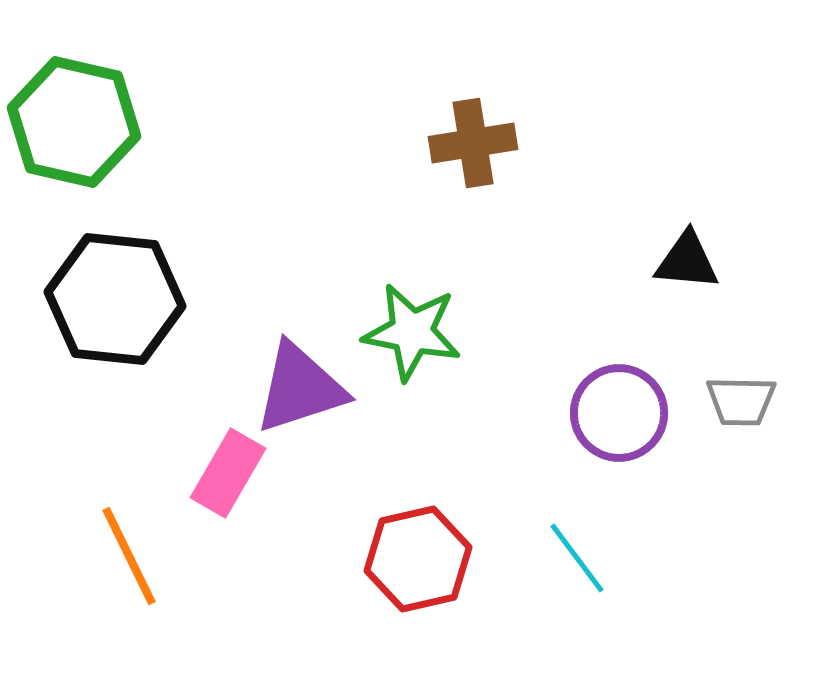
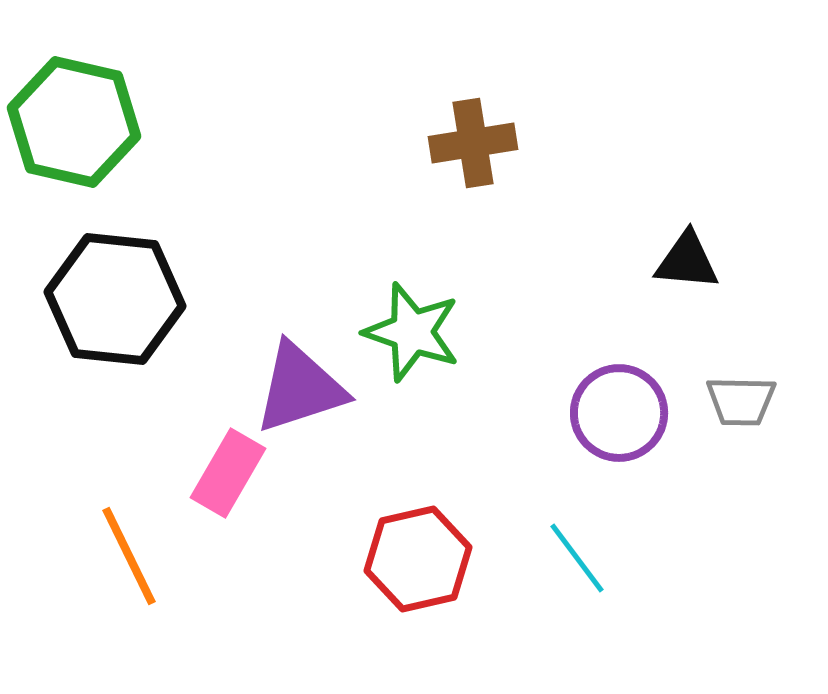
green star: rotated 8 degrees clockwise
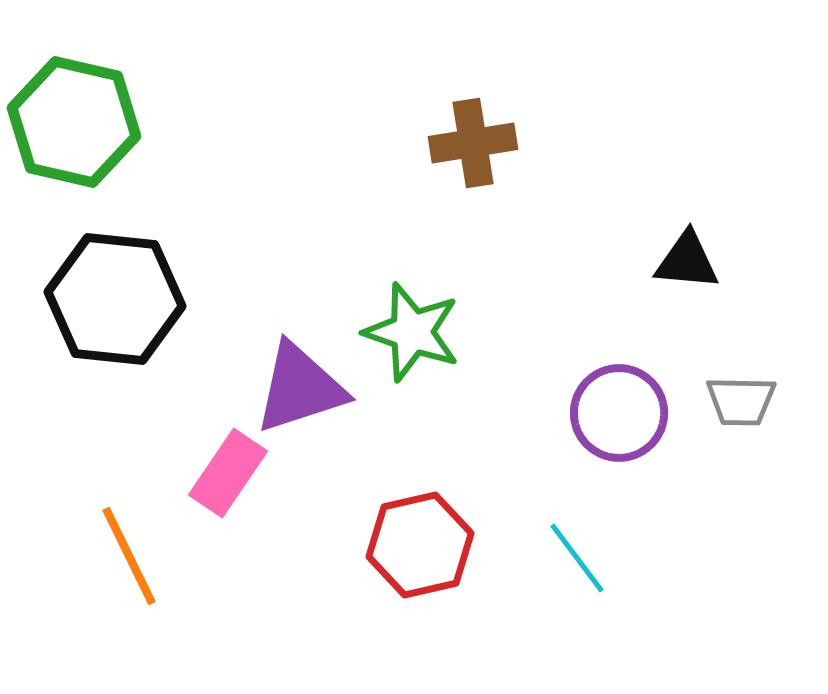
pink rectangle: rotated 4 degrees clockwise
red hexagon: moved 2 px right, 14 px up
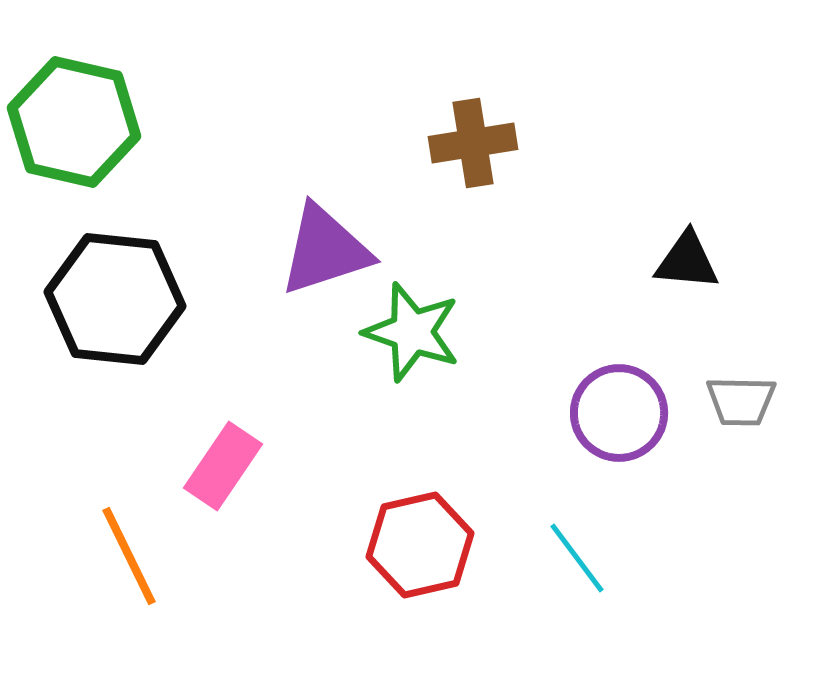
purple triangle: moved 25 px right, 138 px up
pink rectangle: moved 5 px left, 7 px up
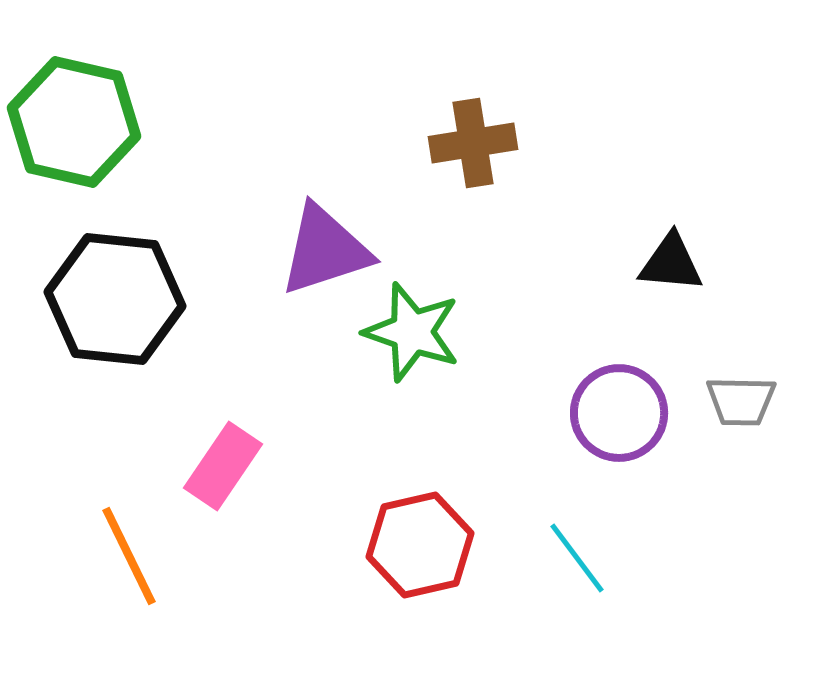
black triangle: moved 16 px left, 2 px down
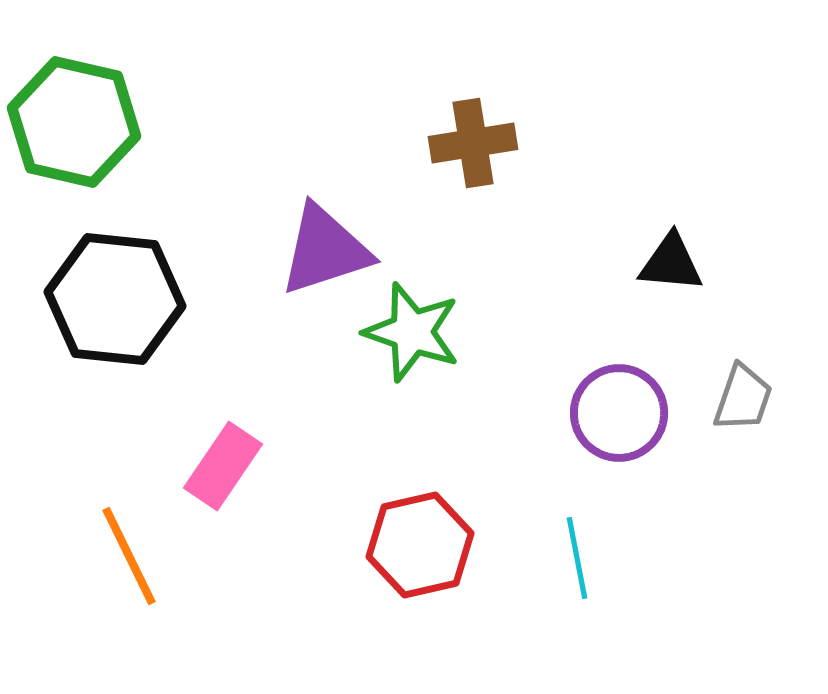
gray trapezoid: moved 2 px right, 3 px up; rotated 72 degrees counterclockwise
cyan line: rotated 26 degrees clockwise
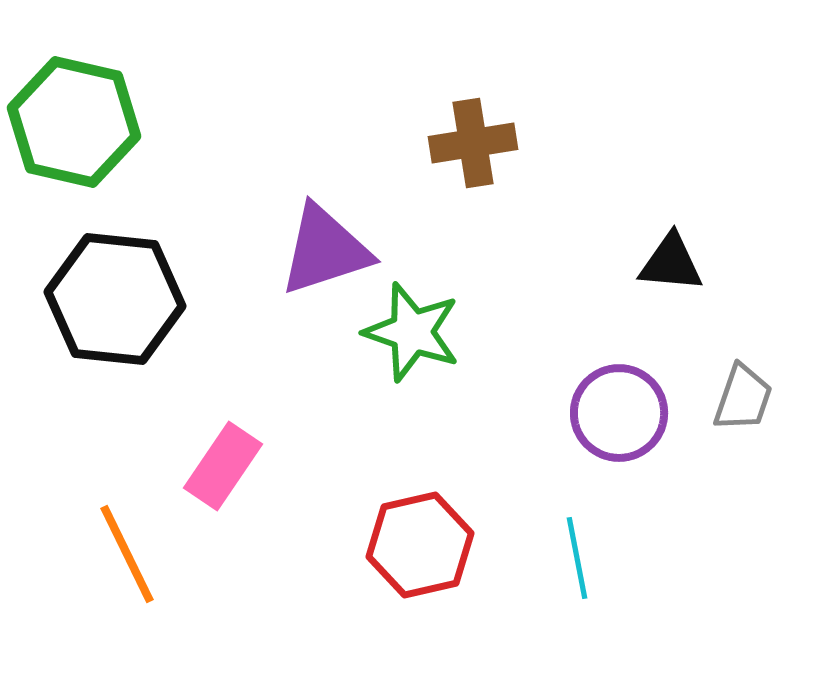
orange line: moved 2 px left, 2 px up
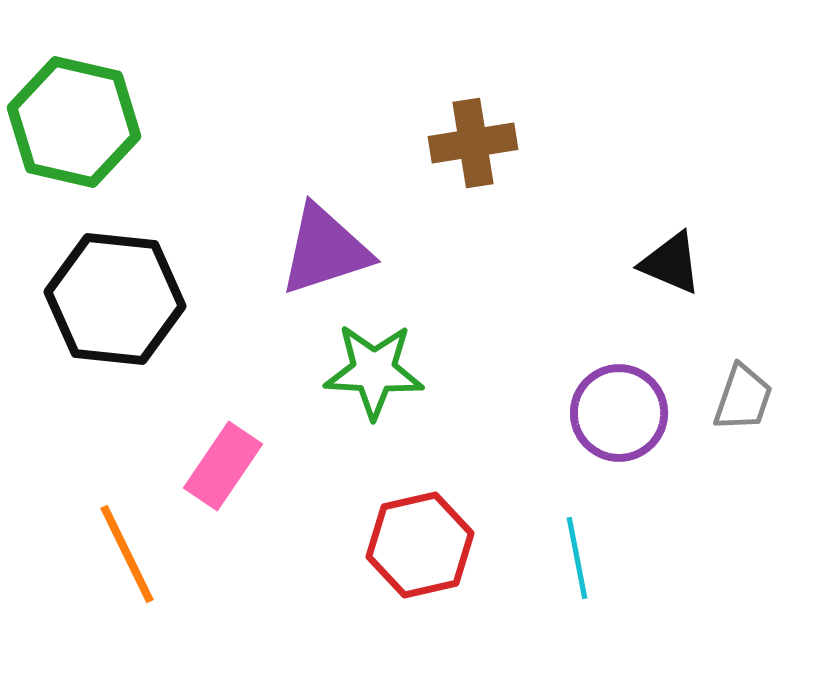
black triangle: rotated 18 degrees clockwise
green star: moved 38 px left, 39 px down; rotated 16 degrees counterclockwise
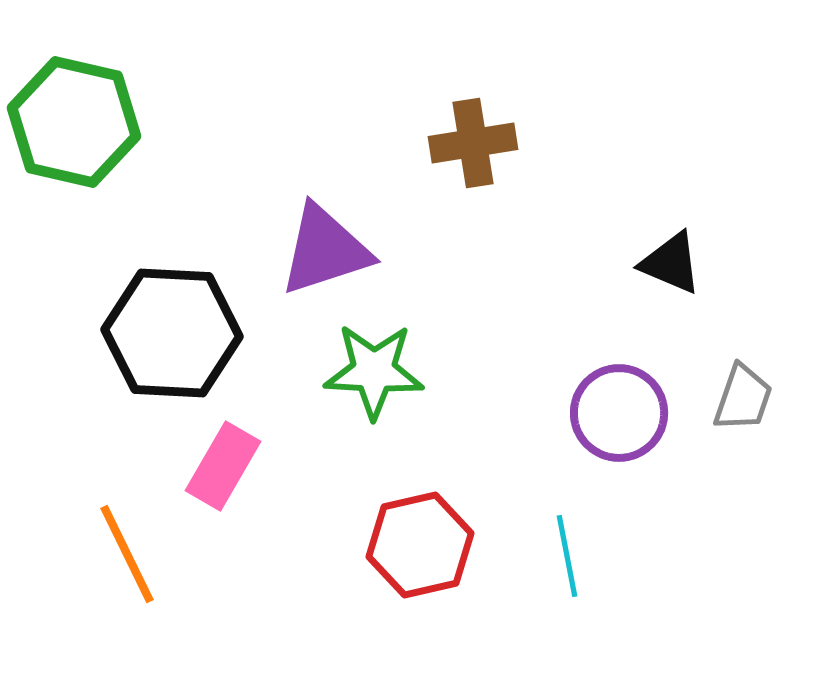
black hexagon: moved 57 px right, 34 px down; rotated 3 degrees counterclockwise
pink rectangle: rotated 4 degrees counterclockwise
cyan line: moved 10 px left, 2 px up
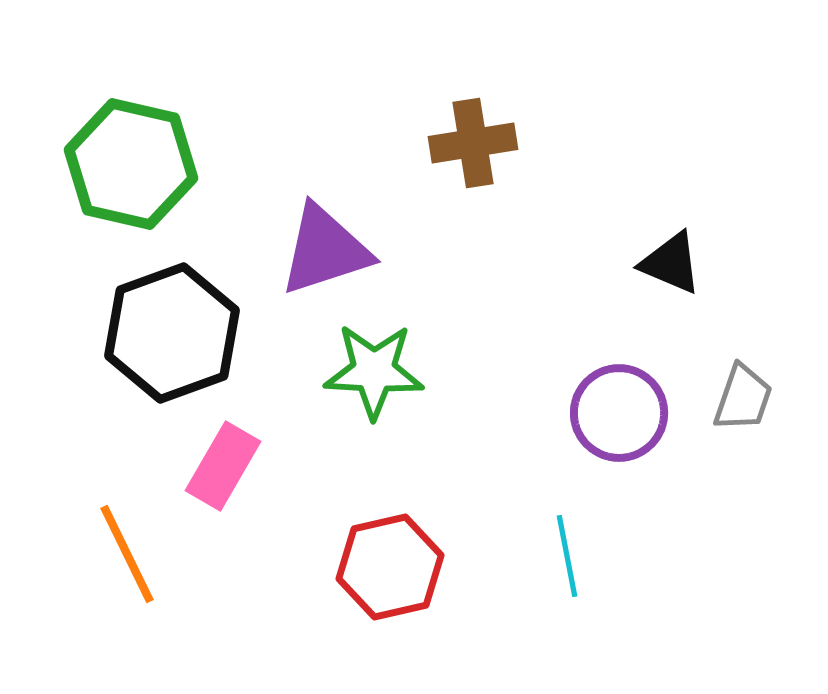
green hexagon: moved 57 px right, 42 px down
black hexagon: rotated 23 degrees counterclockwise
red hexagon: moved 30 px left, 22 px down
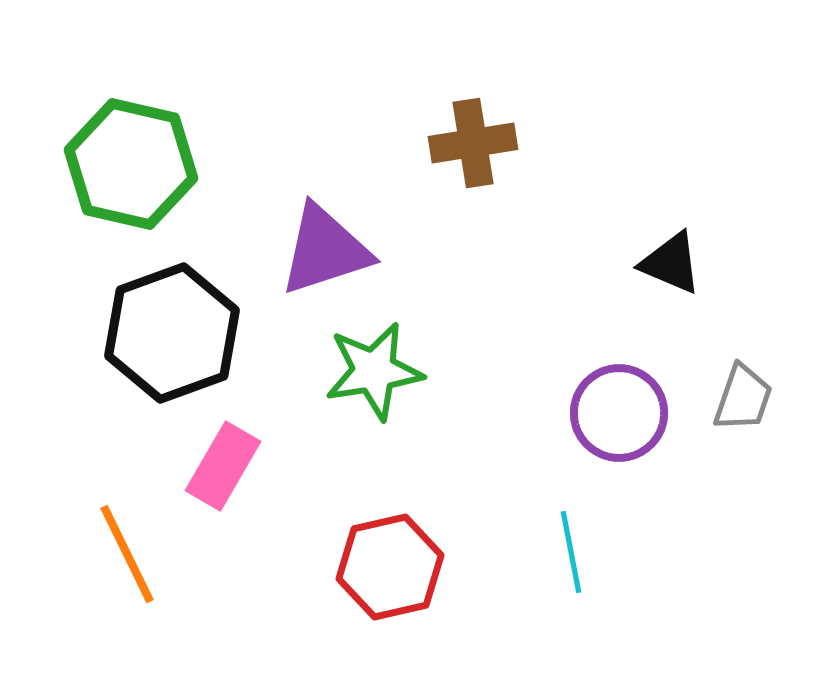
green star: rotated 12 degrees counterclockwise
cyan line: moved 4 px right, 4 px up
